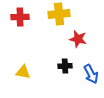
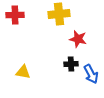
red cross: moved 5 px left, 2 px up
black cross: moved 6 px right, 2 px up
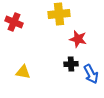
red cross: moved 1 px left, 7 px down; rotated 24 degrees clockwise
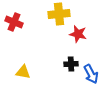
red star: moved 5 px up
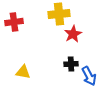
red cross: rotated 30 degrees counterclockwise
red star: moved 5 px left; rotated 30 degrees clockwise
blue arrow: moved 2 px left, 2 px down
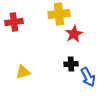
red star: moved 1 px right
yellow triangle: rotated 28 degrees counterclockwise
blue arrow: moved 1 px left, 1 px down
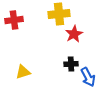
red cross: moved 2 px up
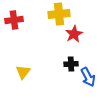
yellow triangle: rotated 35 degrees counterclockwise
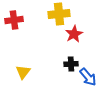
blue arrow: rotated 12 degrees counterclockwise
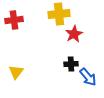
yellow triangle: moved 7 px left
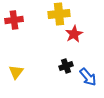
black cross: moved 5 px left, 2 px down; rotated 16 degrees counterclockwise
